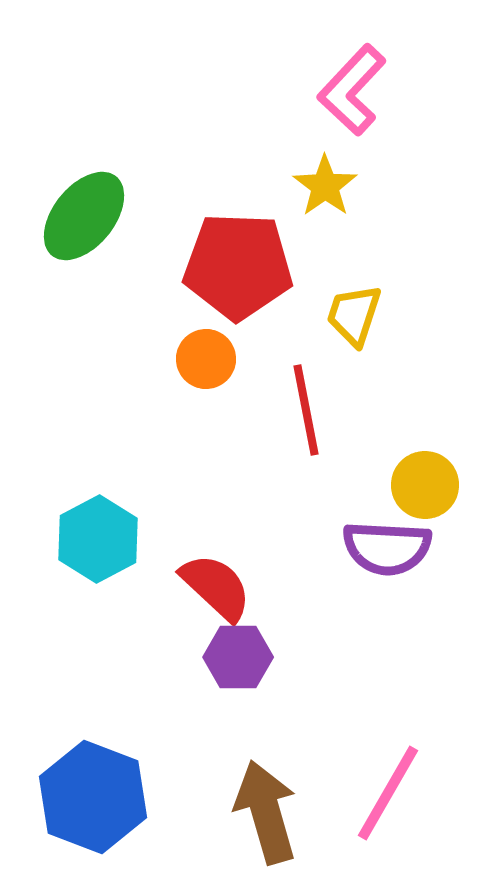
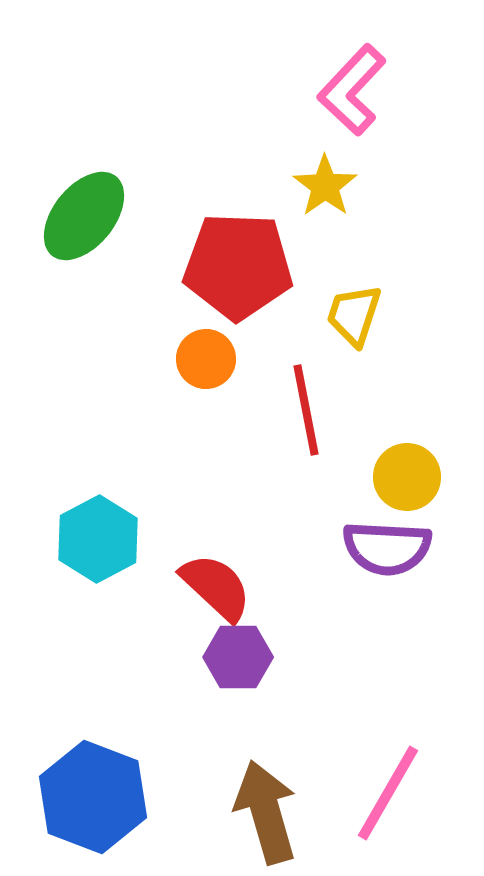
yellow circle: moved 18 px left, 8 px up
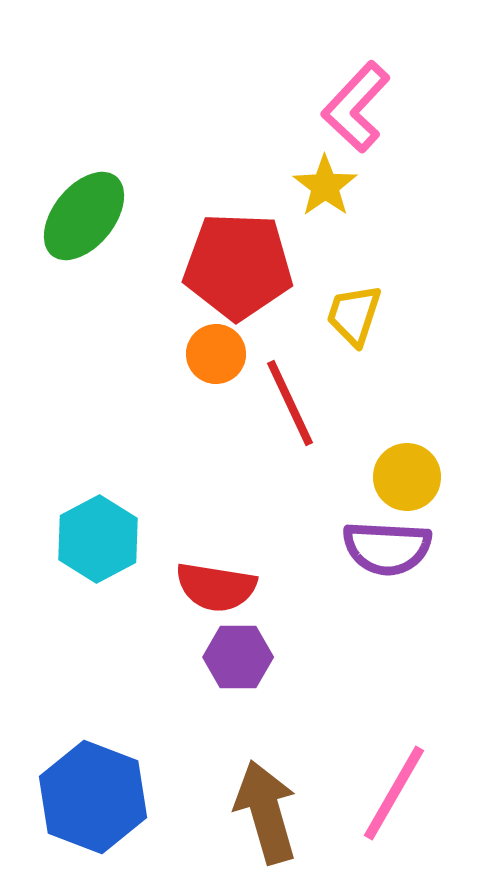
pink L-shape: moved 4 px right, 17 px down
orange circle: moved 10 px right, 5 px up
red line: moved 16 px left, 7 px up; rotated 14 degrees counterclockwise
red semicircle: rotated 146 degrees clockwise
pink line: moved 6 px right
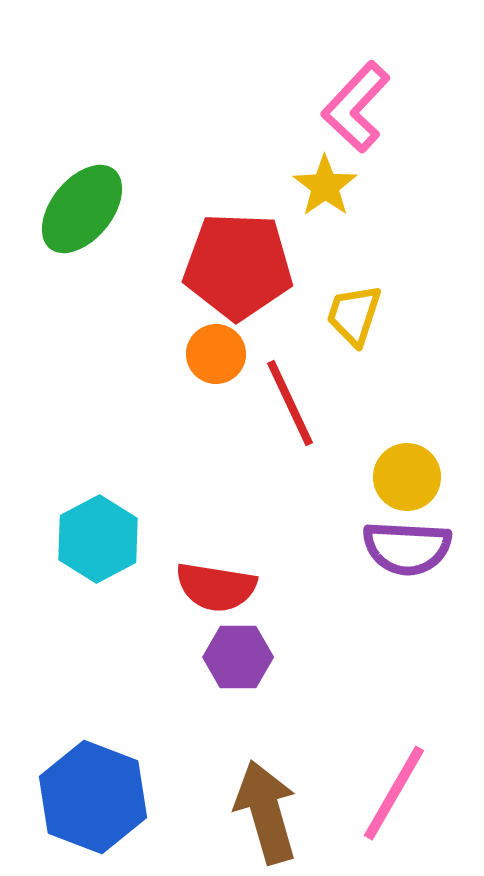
green ellipse: moved 2 px left, 7 px up
purple semicircle: moved 20 px right
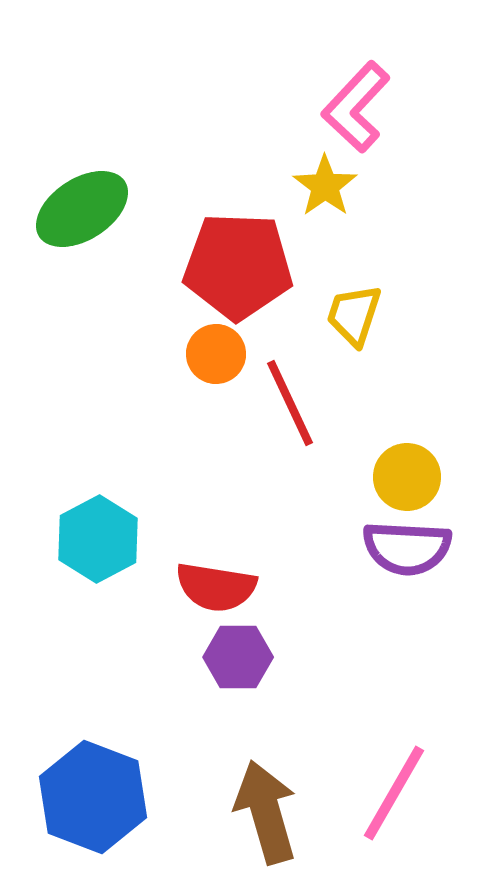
green ellipse: rotated 18 degrees clockwise
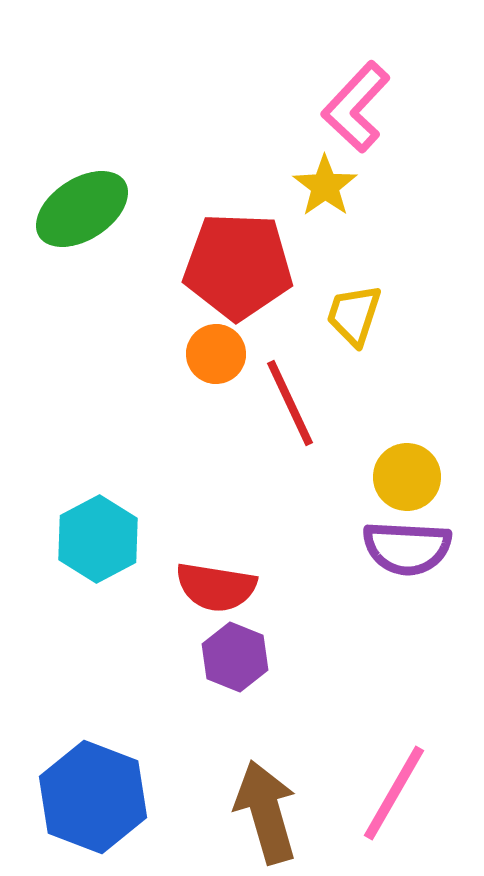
purple hexagon: moved 3 px left; rotated 22 degrees clockwise
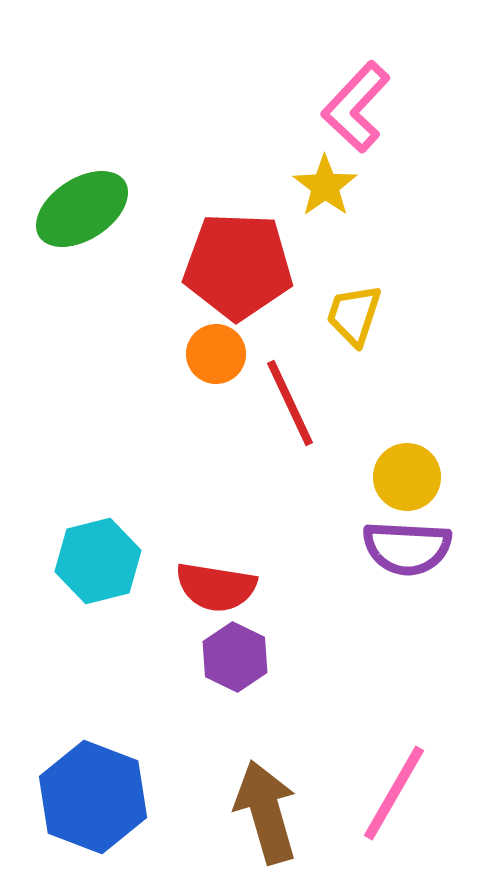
cyan hexagon: moved 22 px down; rotated 14 degrees clockwise
purple hexagon: rotated 4 degrees clockwise
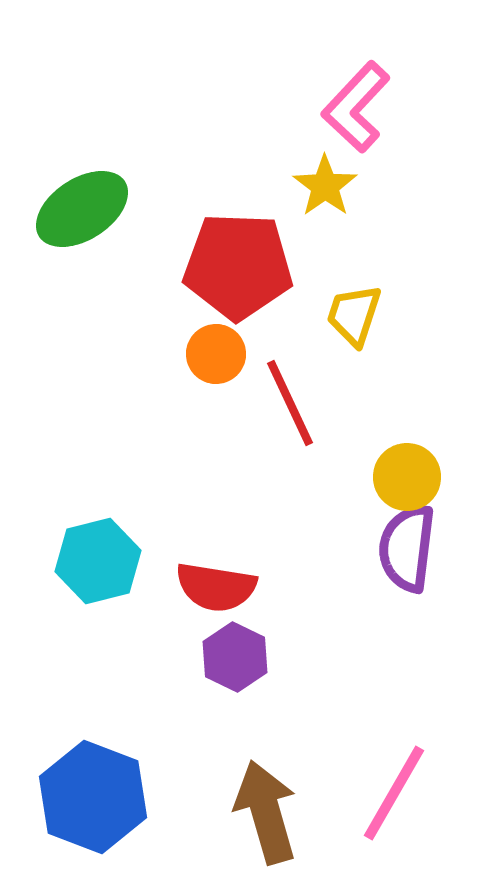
purple semicircle: rotated 94 degrees clockwise
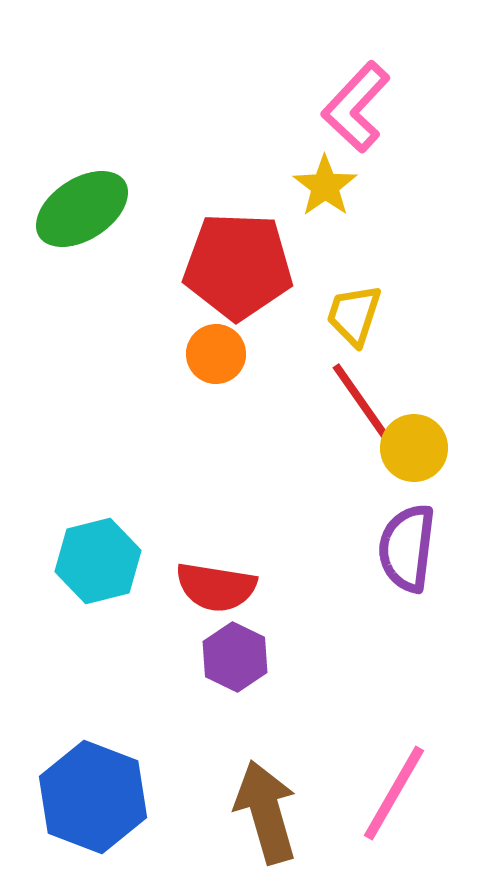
red line: moved 72 px right; rotated 10 degrees counterclockwise
yellow circle: moved 7 px right, 29 px up
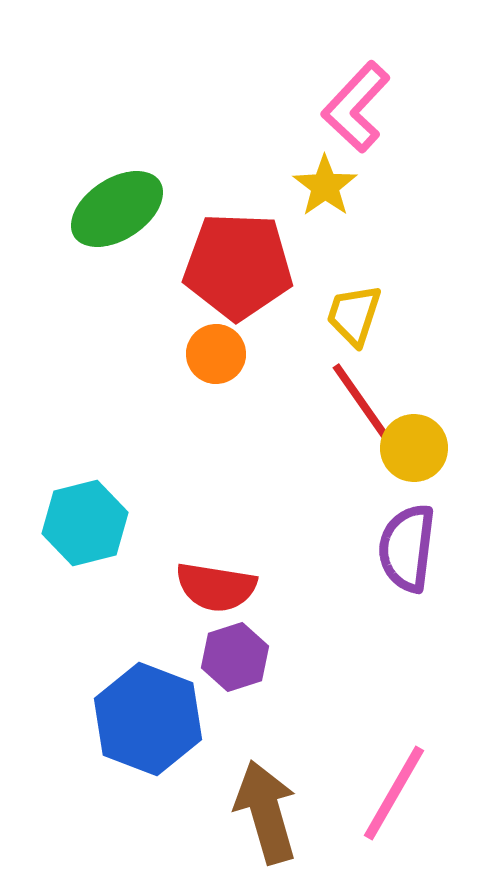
green ellipse: moved 35 px right
cyan hexagon: moved 13 px left, 38 px up
purple hexagon: rotated 16 degrees clockwise
blue hexagon: moved 55 px right, 78 px up
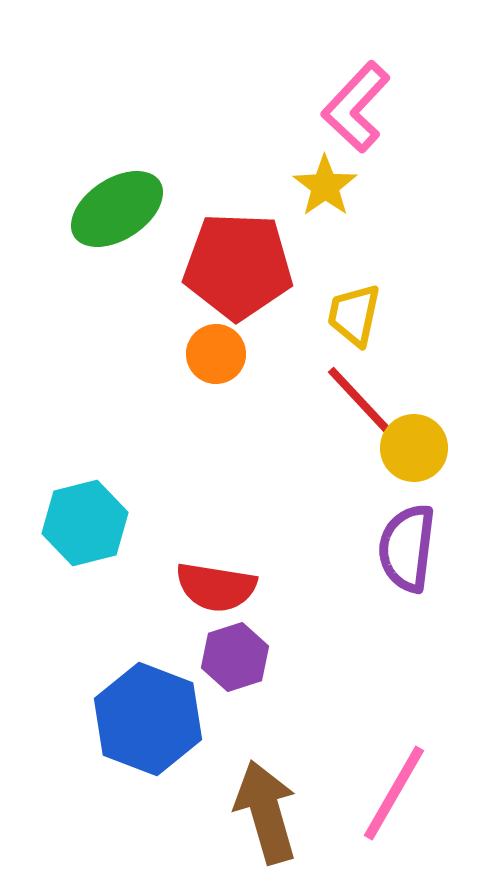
yellow trapezoid: rotated 6 degrees counterclockwise
red line: rotated 8 degrees counterclockwise
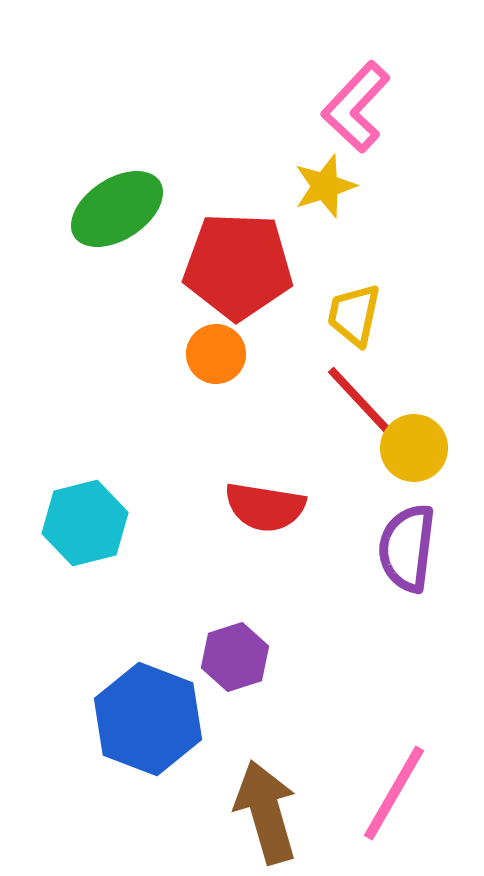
yellow star: rotated 18 degrees clockwise
red semicircle: moved 49 px right, 80 px up
